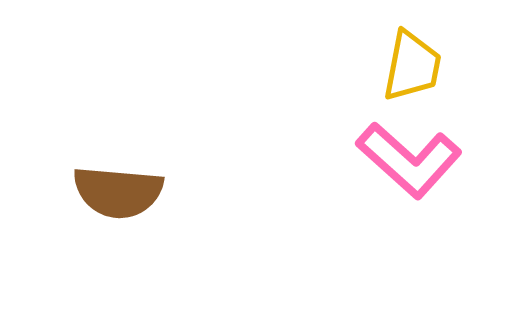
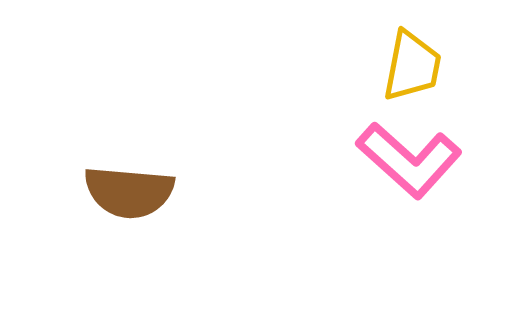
brown semicircle: moved 11 px right
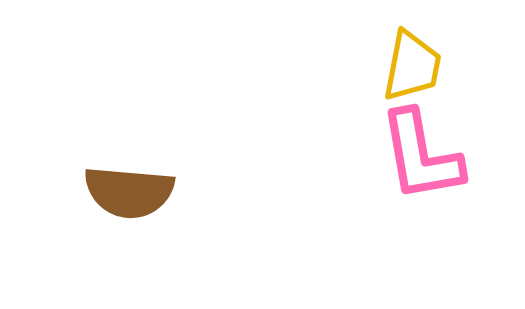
pink L-shape: moved 12 px right, 4 px up; rotated 38 degrees clockwise
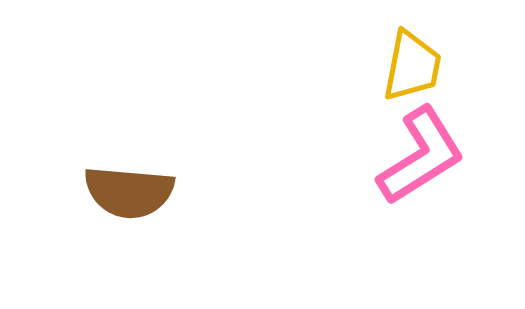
pink L-shape: rotated 112 degrees counterclockwise
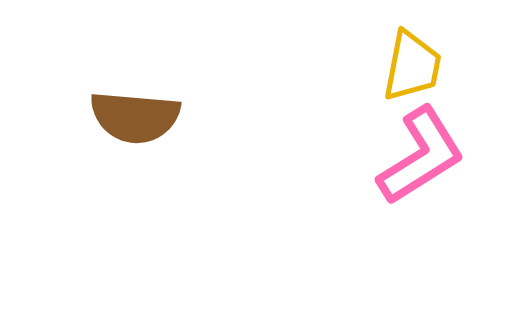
brown semicircle: moved 6 px right, 75 px up
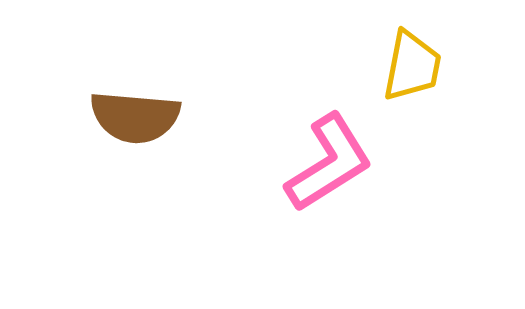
pink L-shape: moved 92 px left, 7 px down
